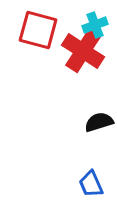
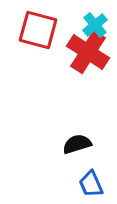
cyan cross: rotated 20 degrees counterclockwise
red cross: moved 5 px right, 1 px down
black semicircle: moved 22 px left, 22 px down
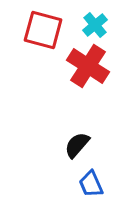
red square: moved 5 px right
red cross: moved 14 px down
black semicircle: moved 1 px down; rotated 32 degrees counterclockwise
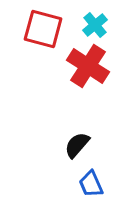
red square: moved 1 px up
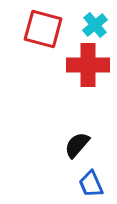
red cross: moved 1 px up; rotated 33 degrees counterclockwise
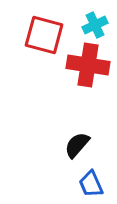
cyan cross: rotated 15 degrees clockwise
red square: moved 1 px right, 6 px down
red cross: rotated 9 degrees clockwise
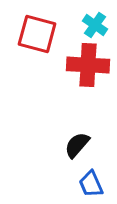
cyan cross: rotated 30 degrees counterclockwise
red square: moved 7 px left, 1 px up
red cross: rotated 6 degrees counterclockwise
